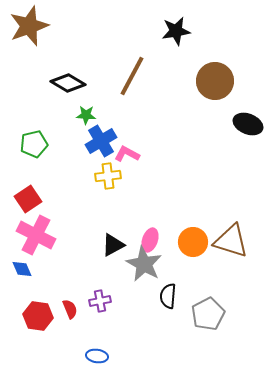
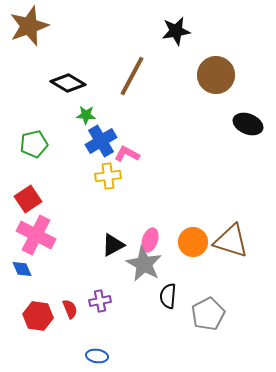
brown circle: moved 1 px right, 6 px up
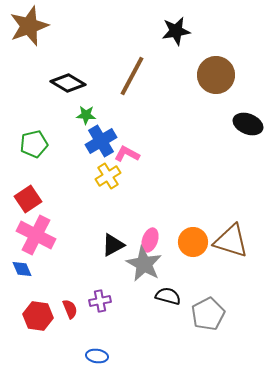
yellow cross: rotated 25 degrees counterclockwise
black semicircle: rotated 100 degrees clockwise
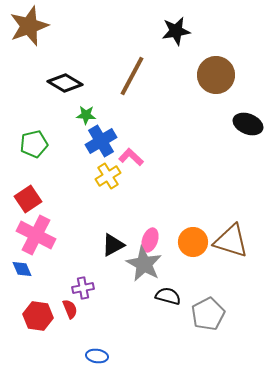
black diamond: moved 3 px left
pink L-shape: moved 4 px right, 3 px down; rotated 15 degrees clockwise
purple cross: moved 17 px left, 13 px up
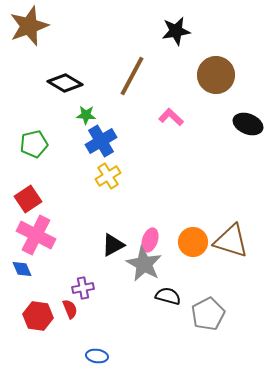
pink L-shape: moved 40 px right, 40 px up
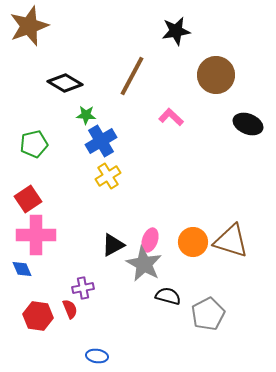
pink cross: rotated 27 degrees counterclockwise
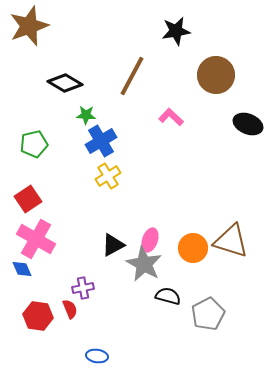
pink cross: moved 4 px down; rotated 30 degrees clockwise
orange circle: moved 6 px down
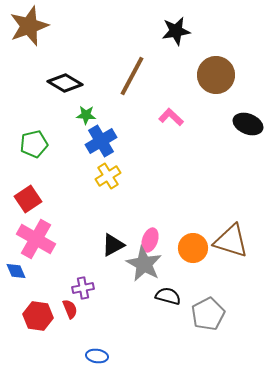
blue diamond: moved 6 px left, 2 px down
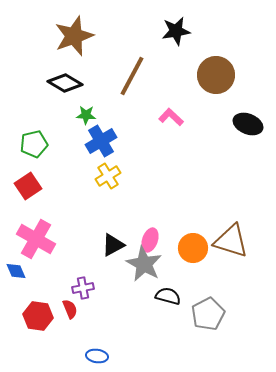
brown star: moved 45 px right, 10 px down
red square: moved 13 px up
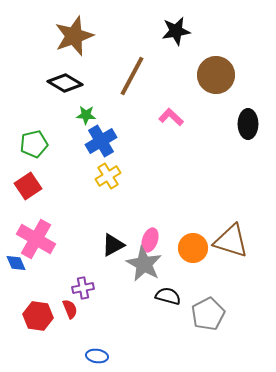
black ellipse: rotated 68 degrees clockwise
blue diamond: moved 8 px up
